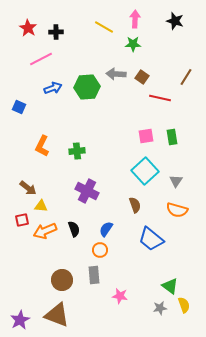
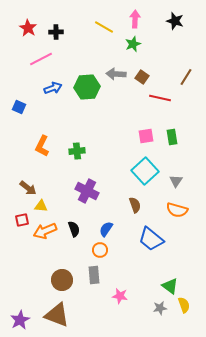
green star: rotated 21 degrees counterclockwise
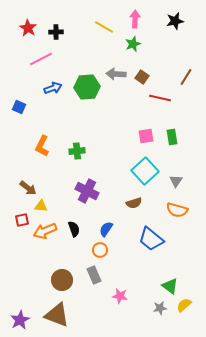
black star: rotated 30 degrees counterclockwise
brown semicircle: moved 1 px left, 2 px up; rotated 91 degrees clockwise
gray rectangle: rotated 18 degrees counterclockwise
yellow semicircle: rotated 112 degrees counterclockwise
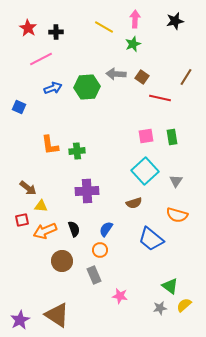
orange L-shape: moved 8 px right, 1 px up; rotated 35 degrees counterclockwise
purple cross: rotated 30 degrees counterclockwise
orange semicircle: moved 5 px down
brown circle: moved 19 px up
brown triangle: rotated 12 degrees clockwise
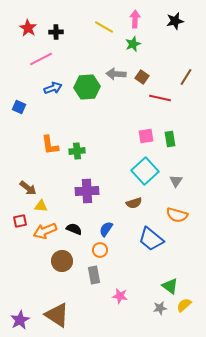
green rectangle: moved 2 px left, 2 px down
red square: moved 2 px left, 1 px down
black semicircle: rotated 49 degrees counterclockwise
gray rectangle: rotated 12 degrees clockwise
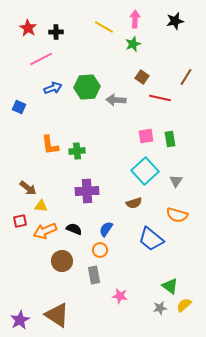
gray arrow: moved 26 px down
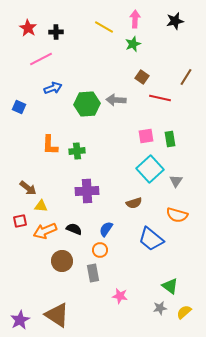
green hexagon: moved 17 px down
orange L-shape: rotated 10 degrees clockwise
cyan square: moved 5 px right, 2 px up
gray rectangle: moved 1 px left, 2 px up
yellow semicircle: moved 7 px down
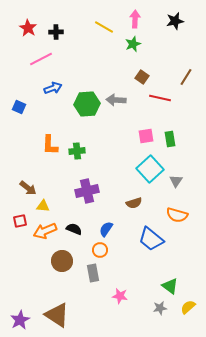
purple cross: rotated 10 degrees counterclockwise
yellow triangle: moved 2 px right
yellow semicircle: moved 4 px right, 5 px up
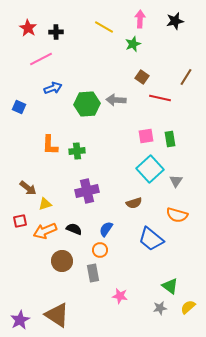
pink arrow: moved 5 px right
yellow triangle: moved 2 px right, 2 px up; rotated 24 degrees counterclockwise
